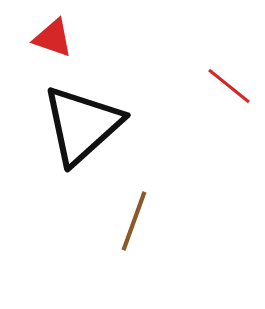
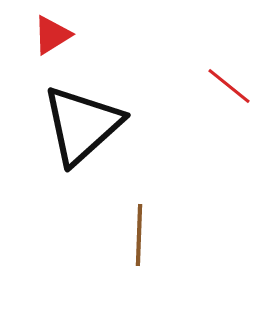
red triangle: moved 1 px left, 3 px up; rotated 51 degrees counterclockwise
brown line: moved 5 px right, 14 px down; rotated 18 degrees counterclockwise
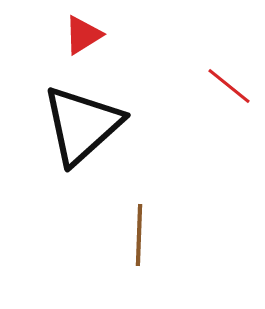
red triangle: moved 31 px right
